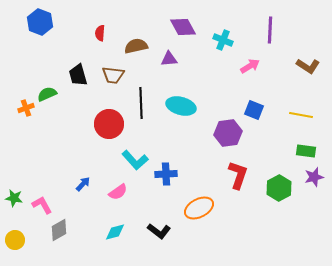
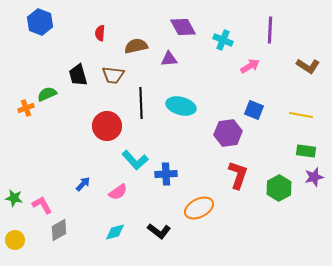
red circle: moved 2 px left, 2 px down
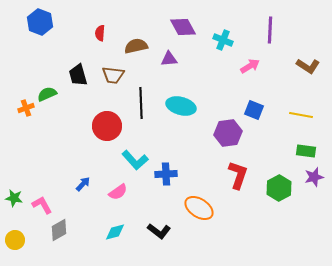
orange ellipse: rotated 60 degrees clockwise
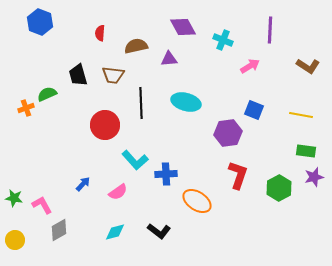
cyan ellipse: moved 5 px right, 4 px up
red circle: moved 2 px left, 1 px up
orange ellipse: moved 2 px left, 7 px up
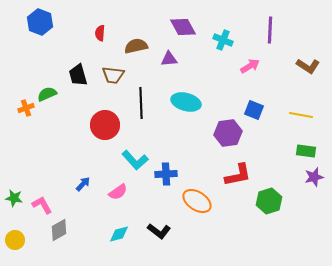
red L-shape: rotated 60 degrees clockwise
green hexagon: moved 10 px left, 13 px down; rotated 10 degrees clockwise
cyan diamond: moved 4 px right, 2 px down
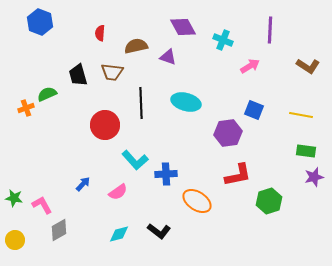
purple triangle: moved 1 px left, 2 px up; rotated 24 degrees clockwise
brown trapezoid: moved 1 px left, 3 px up
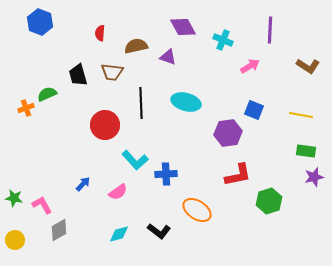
orange ellipse: moved 9 px down
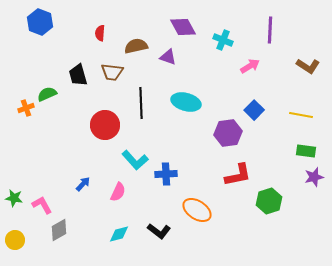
blue square: rotated 24 degrees clockwise
pink semicircle: rotated 30 degrees counterclockwise
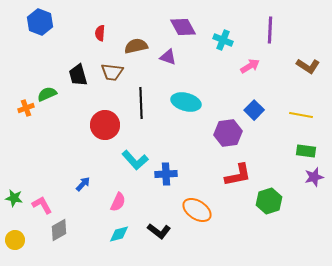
pink semicircle: moved 10 px down
